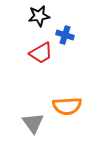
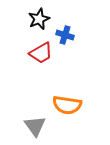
black star: moved 3 px down; rotated 15 degrees counterclockwise
orange semicircle: moved 1 px up; rotated 12 degrees clockwise
gray triangle: moved 2 px right, 3 px down
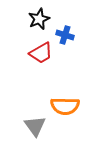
orange semicircle: moved 2 px left, 1 px down; rotated 8 degrees counterclockwise
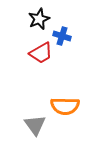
blue cross: moved 3 px left, 1 px down
gray triangle: moved 1 px up
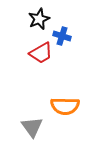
gray triangle: moved 3 px left, 2 px down
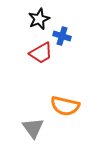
orange semicircle: rotated 12 degrees clockwise
gray triangle: moved 1 px right, 1 px down
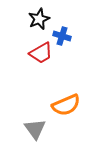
orange semicircle: moved 1 px right, 1 px up; rotated 36 degrees counterclockwise
gray triangle: moved 2 px right, 1 px down
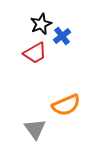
black star: moved 2 px right, 5 px down
blue cross: rotated 36 degrees clockwise
red trapezoid: moved 6 px left
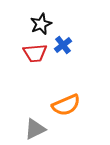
blue cross: moved 1 px right, 9 px down
red trapezoid: rotated 25 degrees clockwise
gray triangle: rotated 40 degrees clockwise
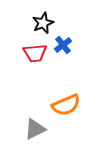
black star: moved 2 px right, 1 px up
